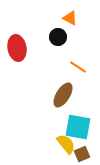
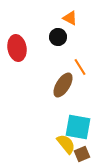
orange line: moved 2 px right; rotated 24 degrees clockwise
brown ellipse: moved 10 px up
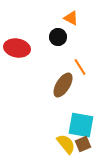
orange triangle: moved 1 px right
red ellipse: rotated 70 degrees counterclockwise
cyan square: moved 3 px right, 2 px up
brown square: moved 1 px right, 10 px up
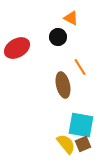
red ellipse: rotated 40 degrees counterclockwise
brown ellipse: rotated 45 degrees counterclockwise
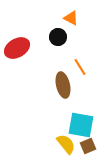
brown square: moved 5 px right, 2 px down
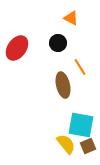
black circle: moved 6 px down
red ellipse: rotated 25 degrees counterclockwise
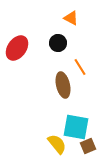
cyan square: moved 5 px left, 2 px down
yellow semicircle: moved 9 px left
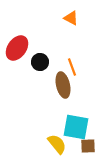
black circle: moved 18 px left, 19 px down
orange line: moved 8 px left; rotated 12 degrees clockwise
brown square: rotated 21 degrees clockwise
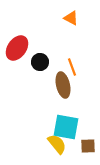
cyan square: moved 10 px left
